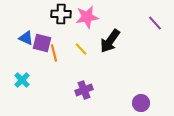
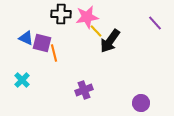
yellow line: moved 15 px right, 18 px up
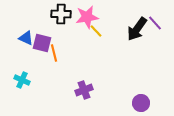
black arrow: moved 27 px right, 12 px up
cyan cross: rotated 21 degrees counterclockwise
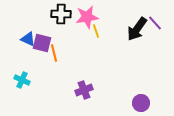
yellow line: rotated 24 degrees clockwise
blue triangle: moved 2 px right, 1 px down
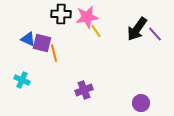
purple line: moved 11 px down
yellow line: rotated 16 degrees counterclockwise
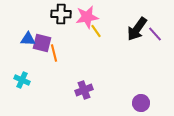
blue triangle: rotated 21 degrees counterclockwise
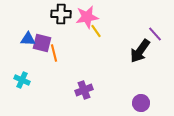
black arrow: moved 3 px right, 22 px down
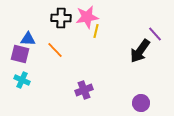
black cross: moved 4 px down
yellow line: rotated 48 degrees clockwise
purple square: moved 22 px left, 11 px down
orange line: moved 1 px right, 3 px up; rotated 30 degrees counterclockwise
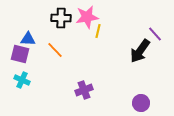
yellow line: moved 2 px right
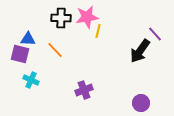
cyan cross: moved 9 px right
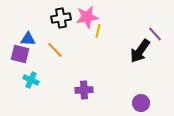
black cross: rotated 12 degrees counterclockwise
purple cross: rotated 18 degrees clockwise
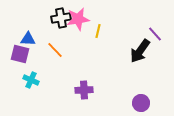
pink star: moved 9 px left, 2 px down
